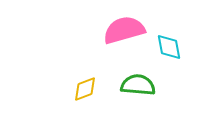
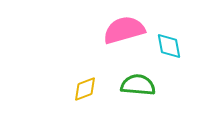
cyan diamond: moved 1 px up
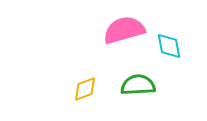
green semicircle: rotated 8 degrees counterclockwise
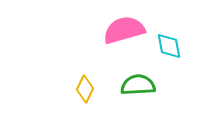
yellow diamond: rotated 44 degrees counterclockwise
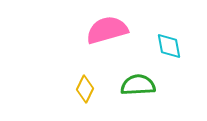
pink semicircle: moved 17 px left
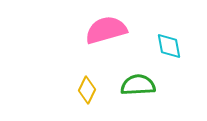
pink semicircle: moved 1 px left
yellow diamond: moved 2 px right, 1 px down
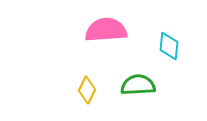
pink semicircle: rotated 12 degrees clockwise
cyan diamond: rotated 16 degrees clockwise
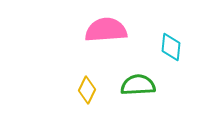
cyan diamond: moved 2 px right, 1 px down
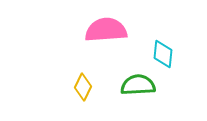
cyan diamond: moved 8 px left, 7 px down
yellow diamond: moved 4 px left, 3 px up
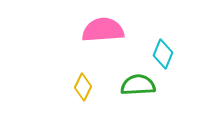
pink semicircle: moved 3 px left
cyan diamond: rotated 16 degrees clockwise
